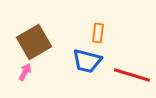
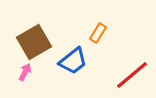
orange rectangle: rotated 24 degrees clockwise
blue trapezoid: moved 14 px left; rotated 52 degrees counterclockwise
red line: rotated 57 degrees counterclockwise
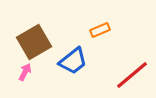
orange rectangle: moved 2 px right, 3 px up; rotated 36 degrees clockwise
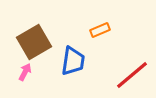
blue trapezoid: rotated 44 degrees counterclockwise
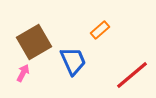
orange rectangle: rotated 18 degrees counterclockwise
blue trapezoid: rotated 32 degrees counterclockwise
pink arrow: moved 2 px left, 1 px down
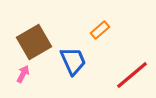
pink arrow: moved 1 px down
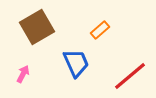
brown square: moved 3 px right, 15 px up
blue trapezoid: moved 3 px right, 2 px down
red line: moved 2 px left, 1 px down
